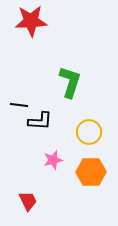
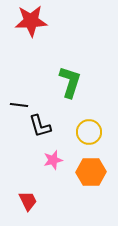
black L-shape: moved 5 px down; rotated 70 degrees clockwise
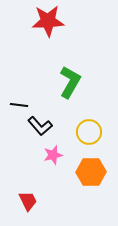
red star: moved 17 px right
green L-shape: rotated 12 degrees clockwise
black L-shape: rotated 25 degrees counterclockwise
pink star: moved 5 px up
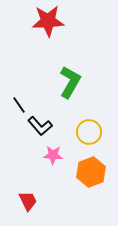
black line: rotated 48 degrees clockwise
pink star: rotated 18 degrees clockwise
orange hexagon: rotated 20 degrees counterclockwise
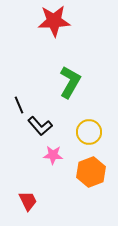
red star: moved 6 px right
black line: rotated 12 degrees clockwise
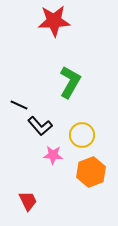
black line: rotated 42 degrees counterclockwise
yellow circle: moved 7 px left, 3 px down
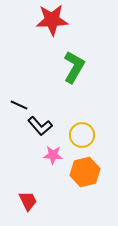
red star: moved 2 px left, 1 px up
green L-shape: moved 4 px right, 15 px up
orange hexagon: moved 6 px left; rotated 8 degrees clockwise
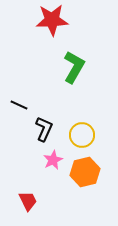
black L-shape: moved 4 px right, 3 px down; rotated 115 degrees counterclockwise
pink star: moved 5 px down; rotated 30 degrees counterclockwise
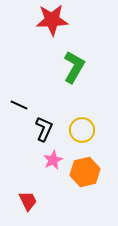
yellow circle: moved 5 px up
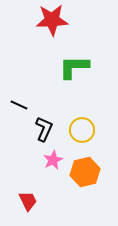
green L-shape: rotated 120 degrees counterclockwise
